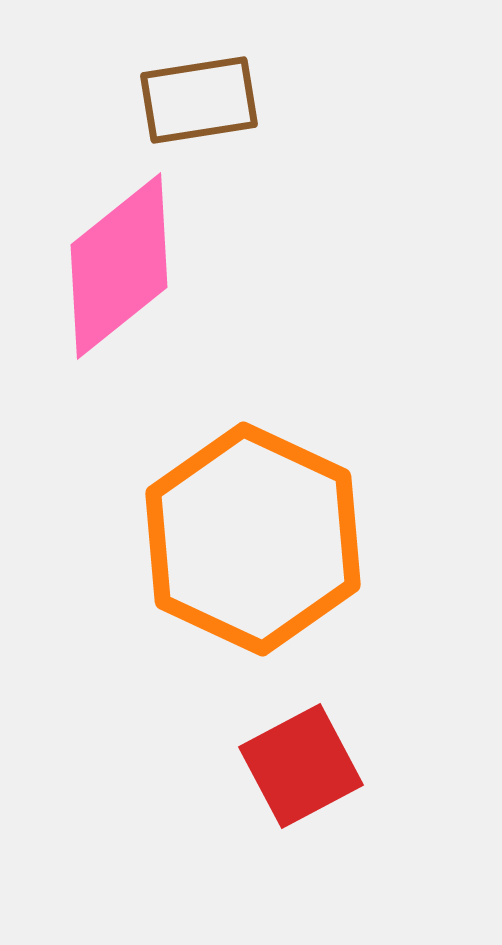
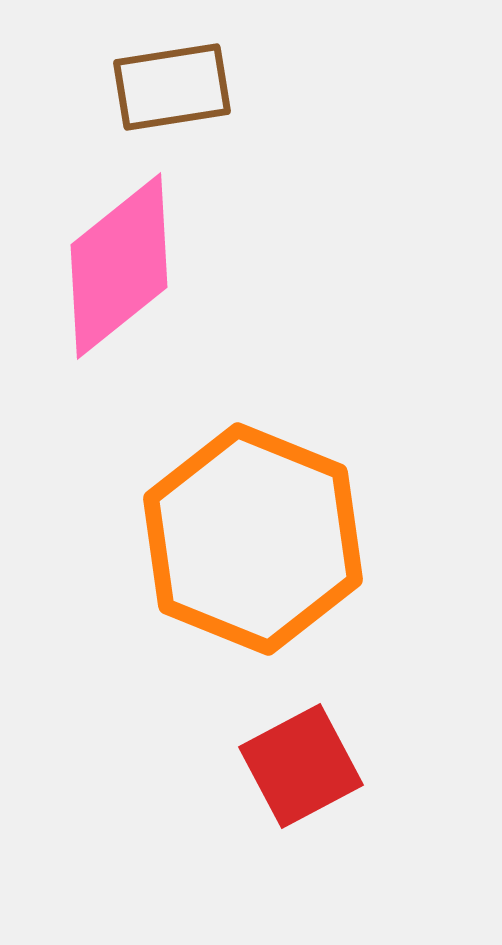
brown rectangle: moved 27 px left, 13 px up
orange hexagon: rotated 3 degrees counterclockwise
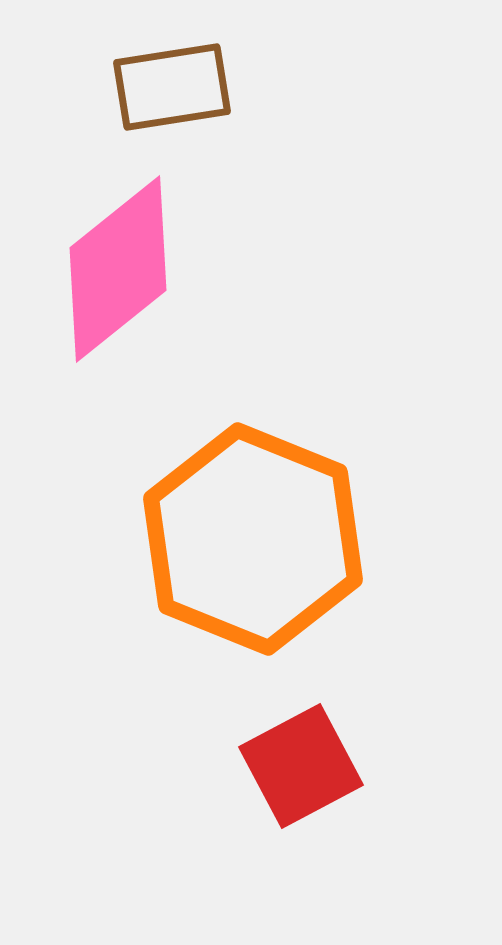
pink diamond: moved 1 px left, 3 px down
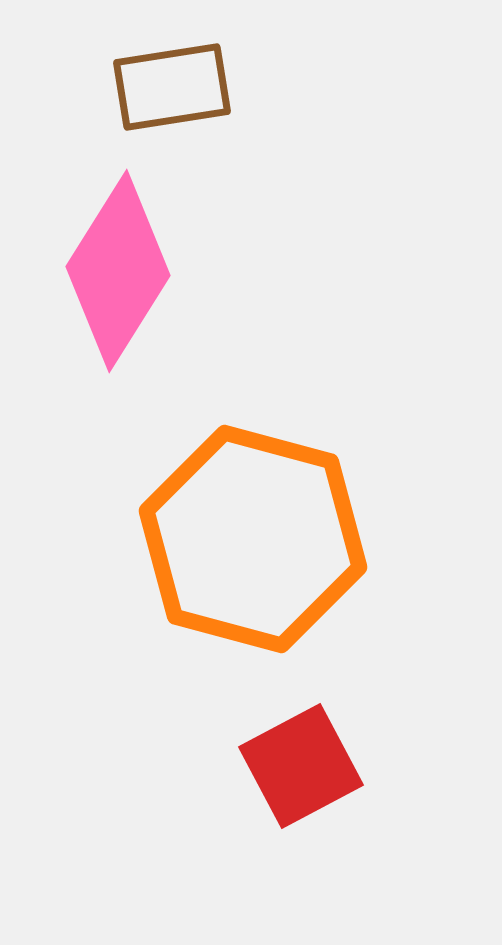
pink diamond: moved 2 px down; rotated 19 degrees counterclockwise
orange hexagon: rotated 7 degrees counterclockwise
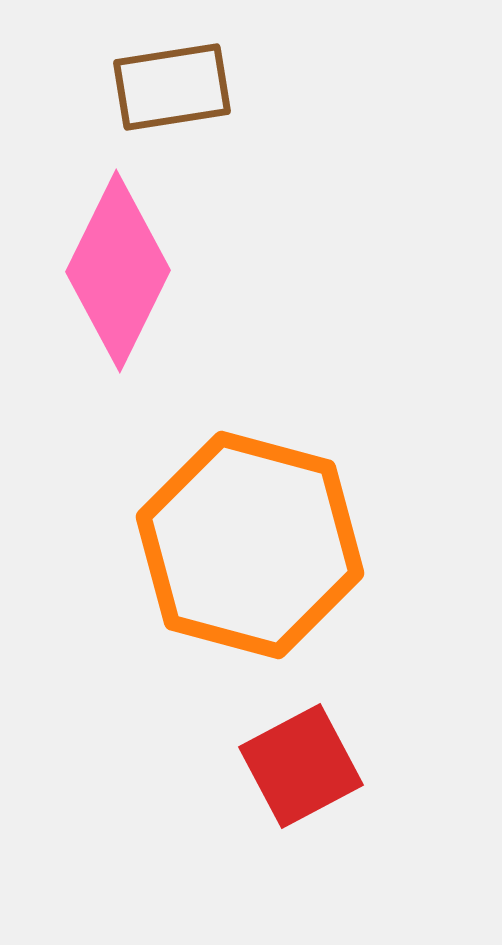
pink diamond: rotated 6 degrees counterclockwise
orange hexagon: moved 3 px left, 6 px down
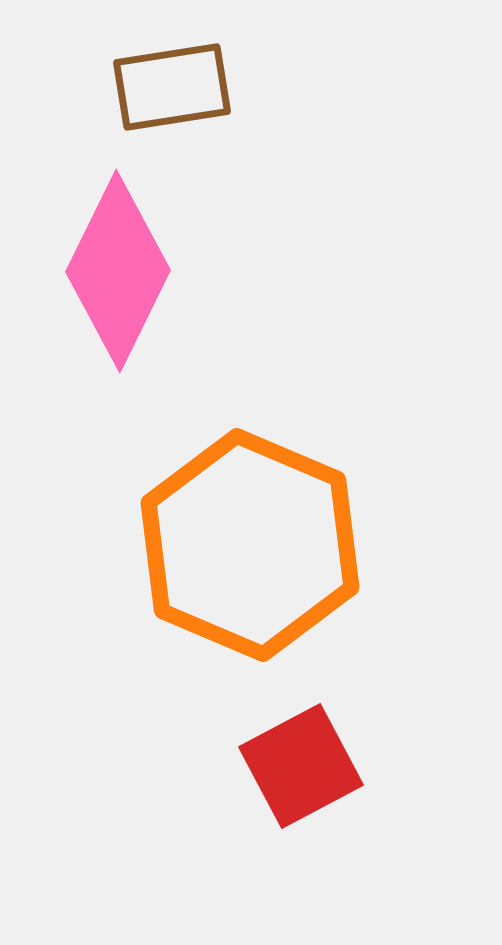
orange hexagon: rotated 8 degrees clockwise
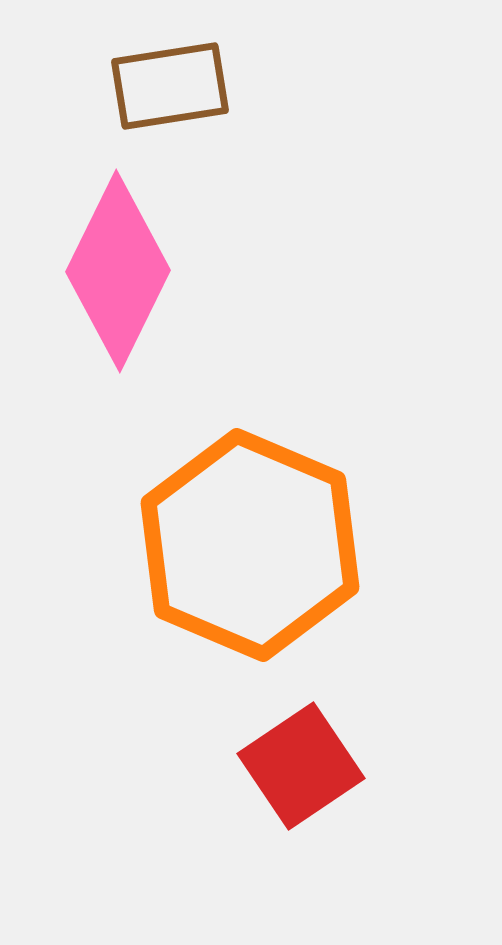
brown rectangle: moved 2 px left, 1 px up
red square: rotated 6 degrees counterclockwise
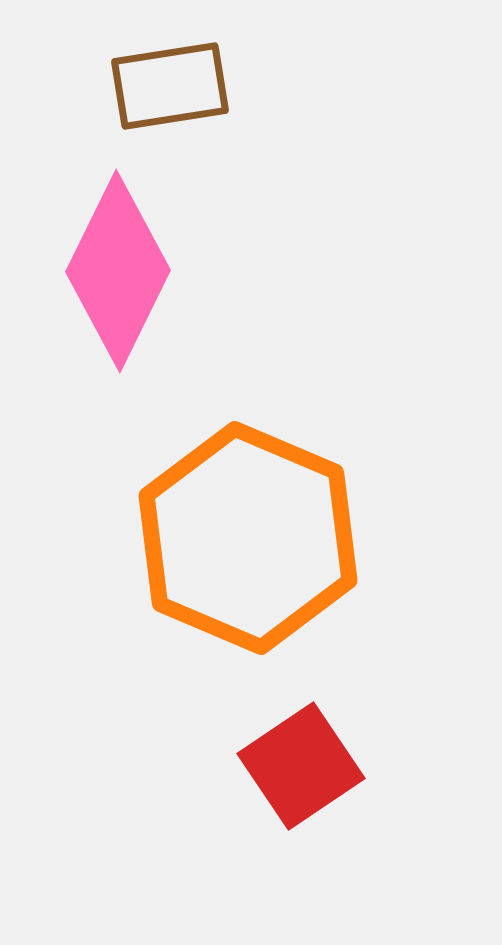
orange hexagon: moved 2 px left, 7 px up
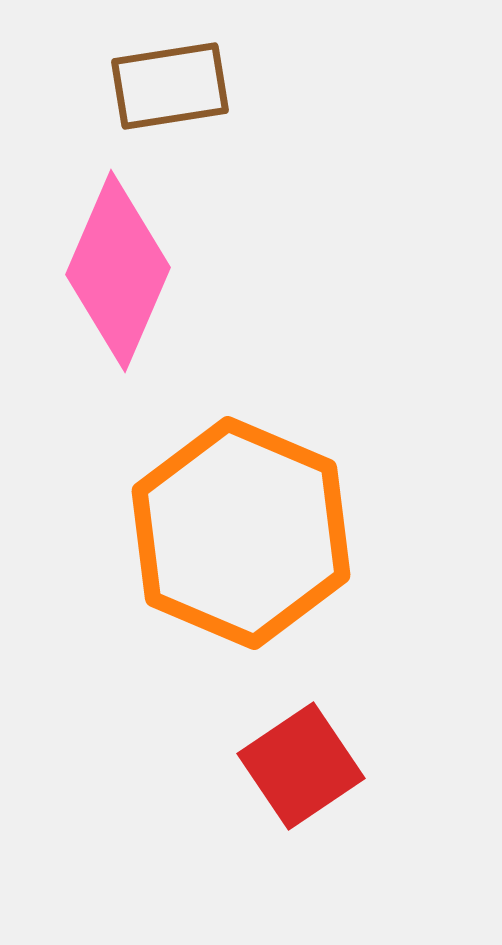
pink diamond: rotated 3 degrees counterclockwise
orange hexagon: moved 7 px left, 5 px up
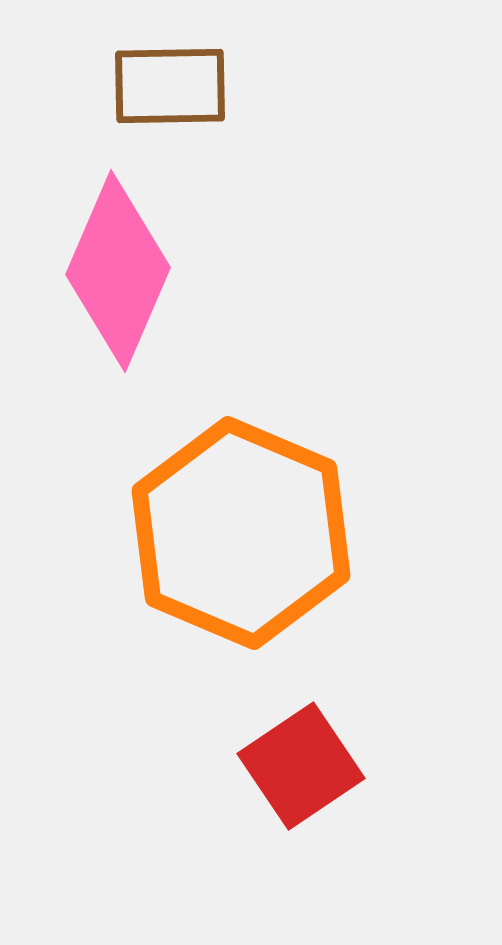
brown rectangle: rotated 8 degrees clockwise
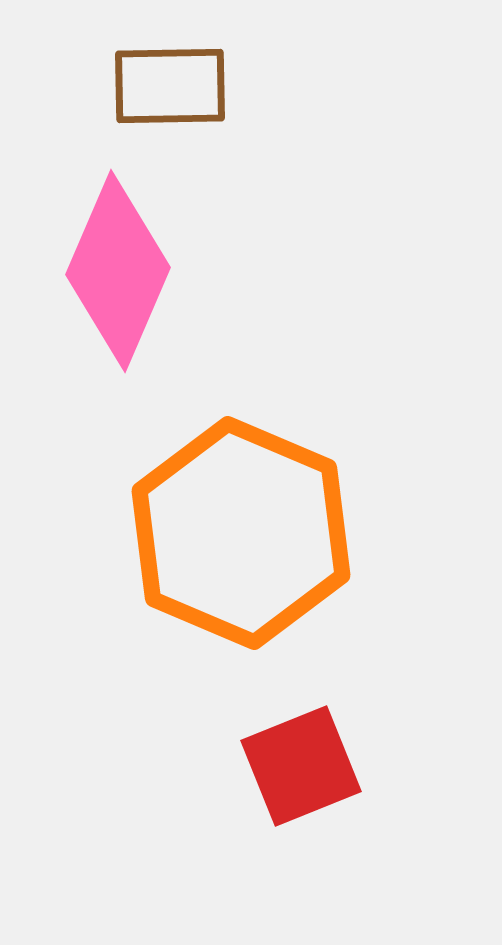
red square: rotated 12 degrees clockwise
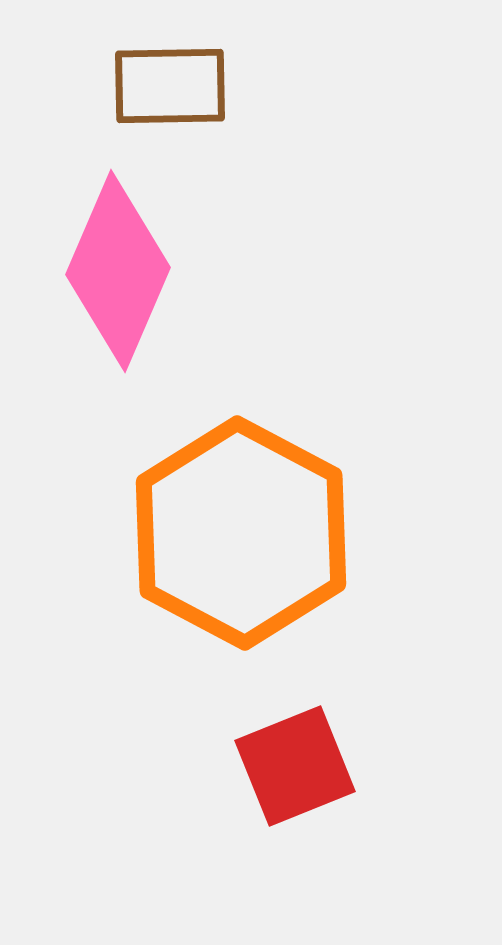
orange hexagon: rotated 5 degrees clockwise
red square: moved 6 px left
